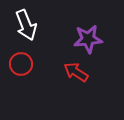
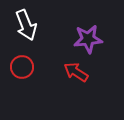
red circle: moved 1 px right, 3 px down
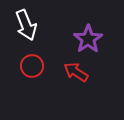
purple star: rotated 28 degrees counterclockwise
red circle: moved 10 px right, 1 px up
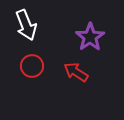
purple star: moved 2 px right, 2 px up
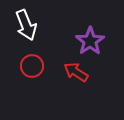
purple star: moved 4 px down
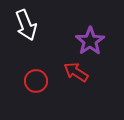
red circle: moved 4 px right, 15 px down
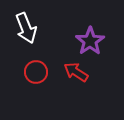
white arrow: moved 3 px down
red circle: moved 9 px up
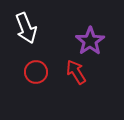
red arrow: rotated 25 degrees clockwise
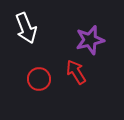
purple star: moved 1 px up; rotated 20 degrees clockwise
red circle: moved 3 px right, 7 px down
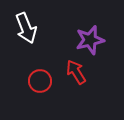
red circle: moved 1 px right, 2 px down
